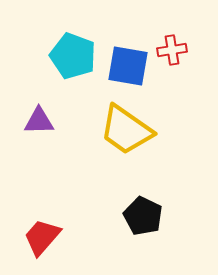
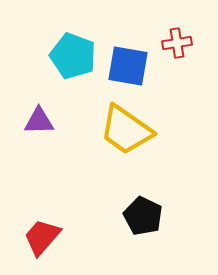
red cross: moved 5 px right, 7 px up
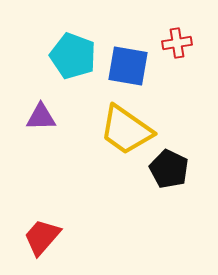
purple triangle: moved 2 px right, 4 px up
black pentagon: moved 26 px right, 47 px up
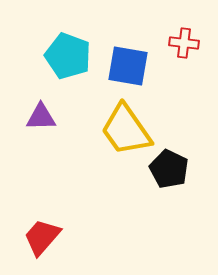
red cross: moved 7 px right; rotated 16 degrees clockwise
cyan pentagon: moved 5 px left
yellow trapezoid: rotated 20 degrees clockwise
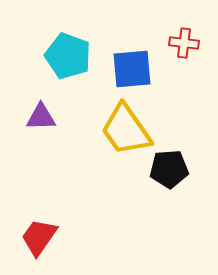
blue square: moved 4 px right, 3 px down; rotated 15 degrees counterclockwise
black pentagon: rotated 30 degrees counterclockwise
red trapezoid: moved 3 px left; rotated 6 degrees counterclockwise
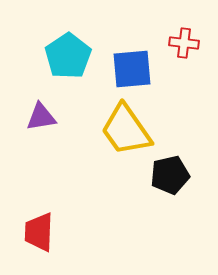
cyan pentagon: rotated 18 degrees clockwise
purple triangle: rotated 8 degrees counterclockwise
black pentagon: moved 1 px right, 6 px down; rotated 9 degrees counterclockwise
red trapezoid: moved 5 px up; rotated 33 degrees counterclockwise
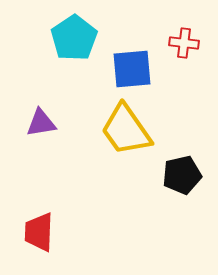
cyan pentagon: moved 6 px right, 18 px up
purple triangle: moved 6 px down
black pentagon: moved 12 px right
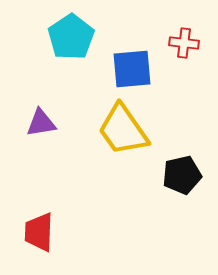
cyan pentagon: moved 3 px left, 1 px up
yellow trapezoid: moved 3 px left
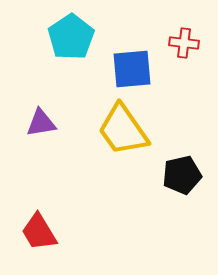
red trapezoid: rotated 33 degrees counterclockwise
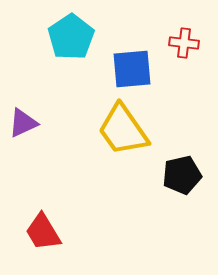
purple triangle: moved 18 px left; rotated 16 degrees counterclockwise
red trapezoid: moved 4 px right
